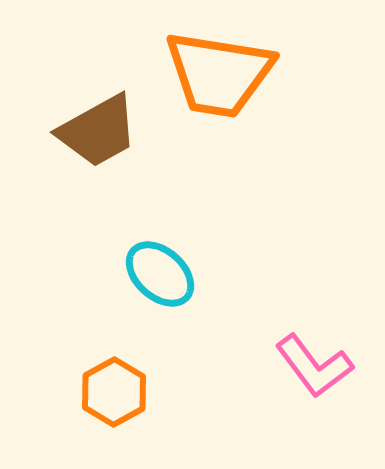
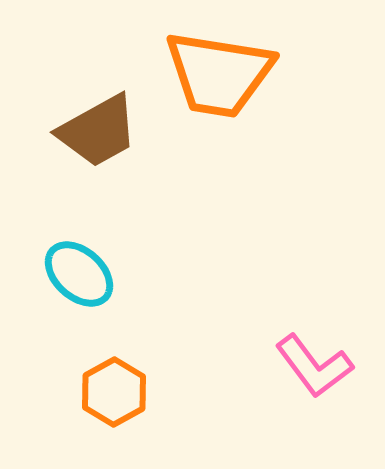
cyan ellipse: moved 81 px left
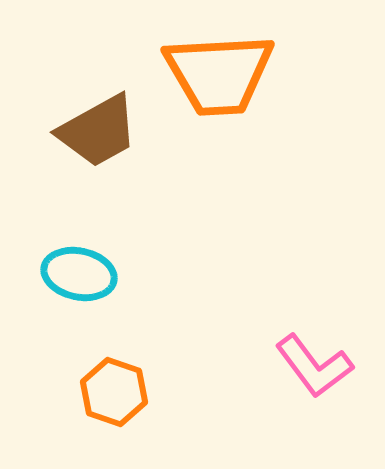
orange trapezoid: rotated 12 degrees counterclockwise
cyan ellipse: rotated 30 degrees counterclockwise
orange hexagon: rotated 12 degrees counterclockwise
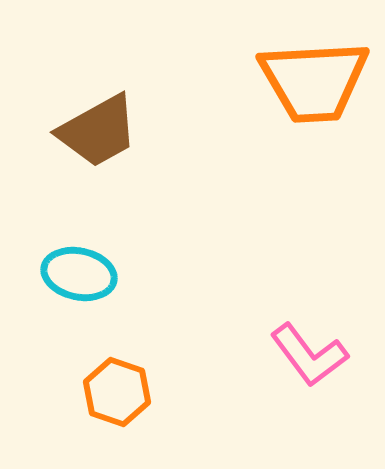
orange trapezoid: moved 95 px right, 7 px down
pink L-shape: moved 5 px left, 11 px up
orange hexagon: moved 3 px right
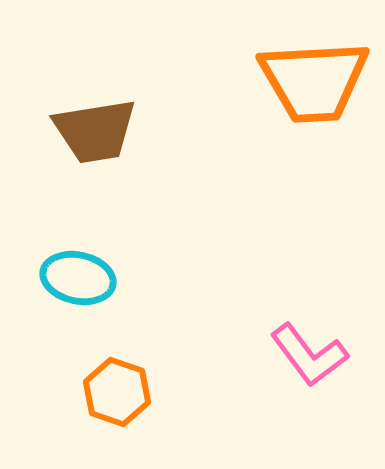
brown trapezoid: moved 3 px left; rotated 20 degrees clockwise
cyan ellipse: moved 1 px left, 4 px down
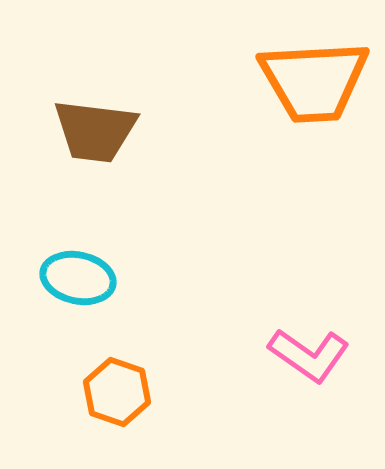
brown trapezoid: rotated 16 degrees clockwise
pink L-shape: rotated 18 degrees counterclockwise
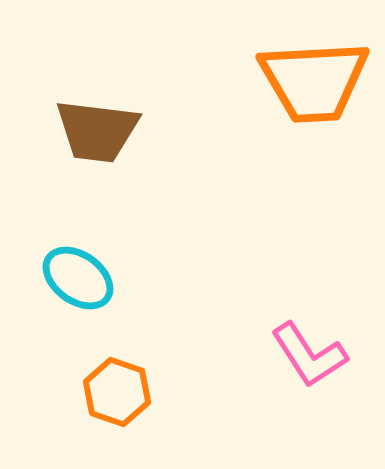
brown trapezoid: moved 2 px right
cyan ellipse: rotated 24 degrees clockwise
pink L-shape: rotated 22 degrees clockwise
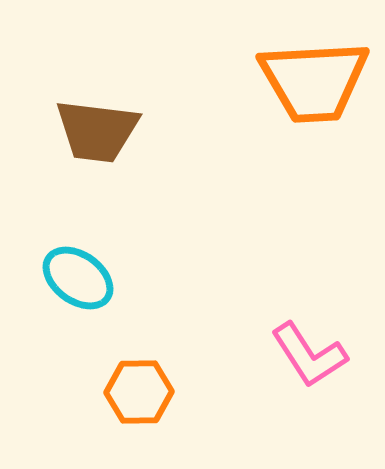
orange hexagon: moved 22 px right; rotated 20 degrees counterclockwise
